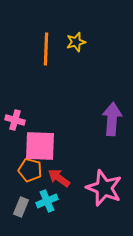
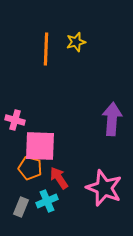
orange pentagon: moved 2 px up
red arrow: rotated 20 degrees clockwise
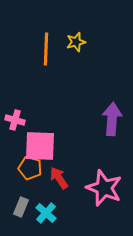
cyan cross: moved 1 px left, 12 px down; rotated 25 degrees counterclockwise
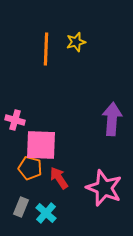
pink square: moved 1 px right, 1 px up
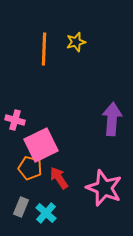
orange line: moved 2 px left
pink square: rotated 28 degrees counterclockwise
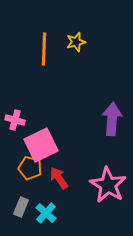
pink star: moved 4 px right, 3 px up; rotated 9 degrees clockwise
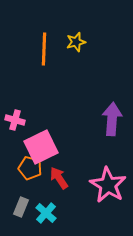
pink square: moved 2 px down
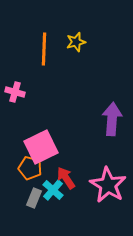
pink cross: moved 28 px up
red arrow: moved 7 px right
gray rectangle: moved 13 px right, 9 px up
cyan cross: moved 7 px right, 23 px up
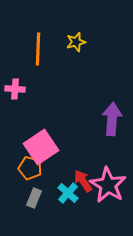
orange line: moved 6 px left
pink cross: moved 3 px up; rotated 12 degrees counterclockwise
pink square: rotated 8 degrees counterclockwise
red arrow: moved 17 px right, 3 px down
cyan cross: moved 15 px right, 3 px down
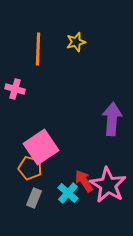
pink cross: rotated 12 degrees clockwise
red arrow: moved 1 px right
